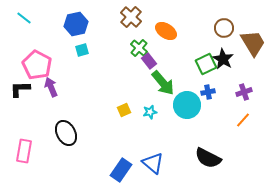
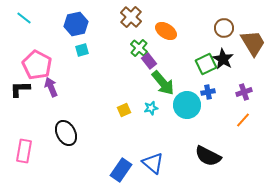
cyan star: moved 1 px right, 4 px up
black semicircle: moved 2 px up
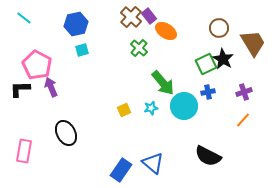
brown circle: moved 5 px left
purple rectangle: moved 45 px up
cyan circle: moved 3 px left, 1 px down
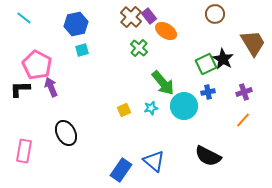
brown circle: moved 4 px left, 14 px up
blue triangle: moved 1 px right, 2 px up
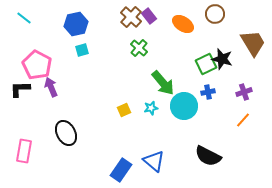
orange ellipse: moved 17 px right, 7 px up
black star: moved 1 px left; rotated 15 degrees counterclockwise
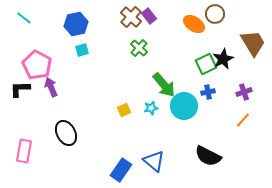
orange ellipse: moved 11 px right
black star: moved 1 px right; rotated 30 degrees clockwise
green arrow: moved 1 px right, 2 px down
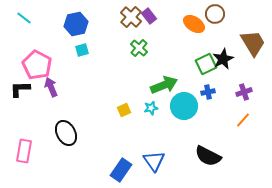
green arrow: rotated 72 degrees counterclockwise
blue triangle: rotated 15 degrees clockwise
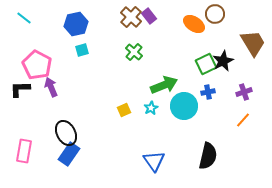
green cross: moved 5 px left, 4 px down
black star: moved 2 px down
cyan star: rotated 16 degrees counterclockwise
black semicircle: rotated 104 degrees counterclockwise
blue rectangle: moved 52 px left, 16 px up
